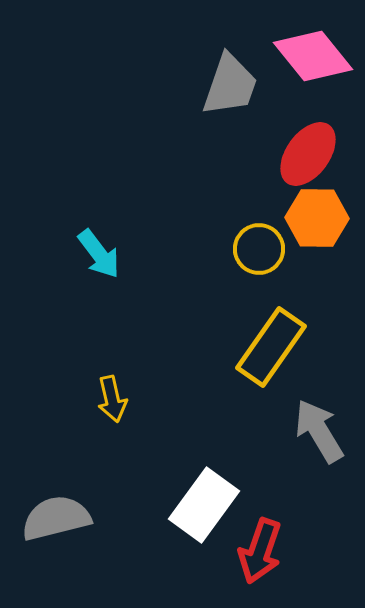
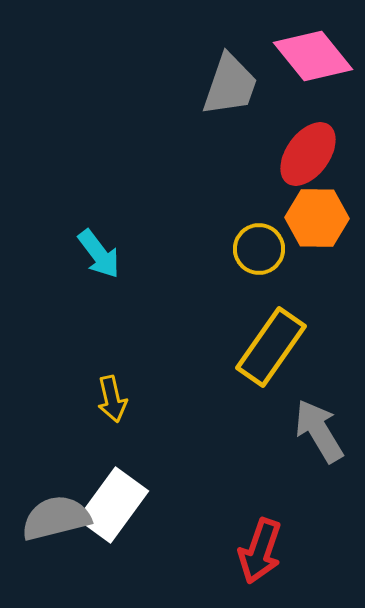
white rectangle: moved 91 px left
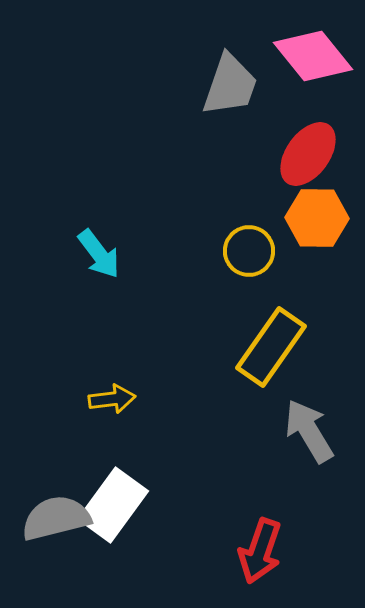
yellow circle: moved 10 px left, 2 px down
yellow arrow: rotated 84 degrees counterclockwise
gray arrow: moved 10 px left
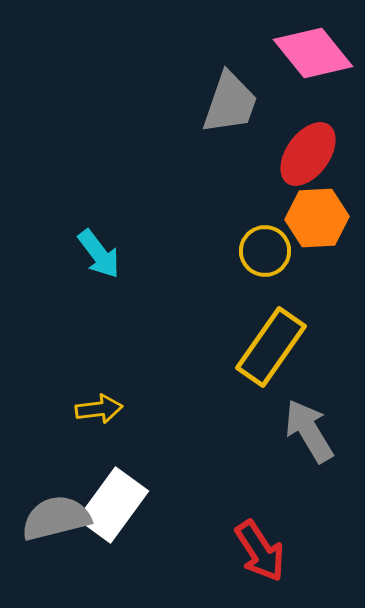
pink diamond: moved 3 px up
gray trapezoid: moved 18 px down
orange hexagon: rotated 4 degrees counterclockwise
yellow circle: moved 16 px right
yellow arrow: moved 13 px left, 10 px down
red arrow: rotated 52 degrees counterclockwise
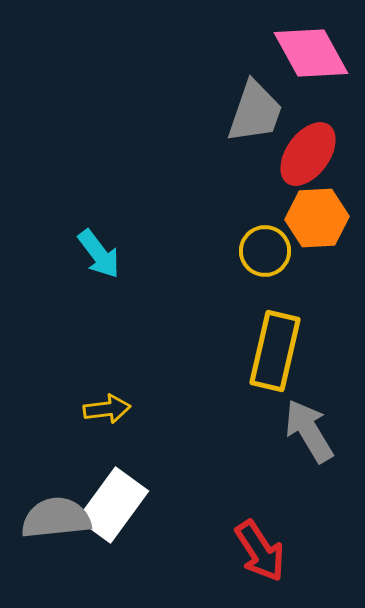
pink diamond: moved 2 px left; rotated 10 degrees clockwise
gray trapezoid: moved 25 px right, 9 px down
yellow rectangle: moved 4 px right, 4 px down; rotated 22 degrees counterclockwise
yellow arrow: moved 8 px right
gray semicircle: rotated 8 degrees clockwise
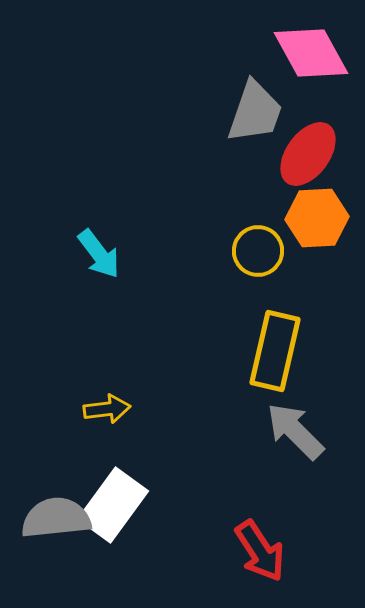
yellow circle: moved 7 px left
gray arrow: moved 14 px left; rotated 14 degrees counterclockwise
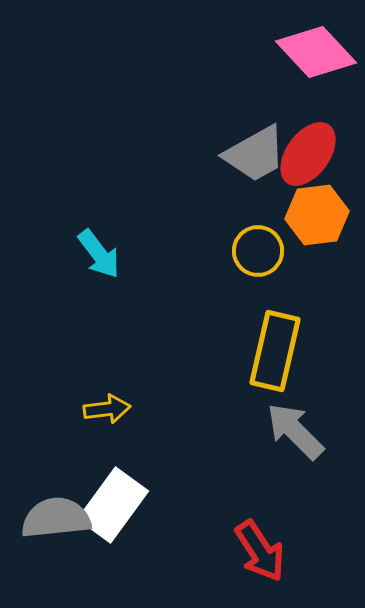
pink diamond: moved 5 px right, 1 px up; rotated 14 degrees counterclockwise
gray trapezoid: moved 42 px down; rotated 42 degrees clockwise
orange hexagon: moved 3 px up; rotated 4 degrees counterclockwise
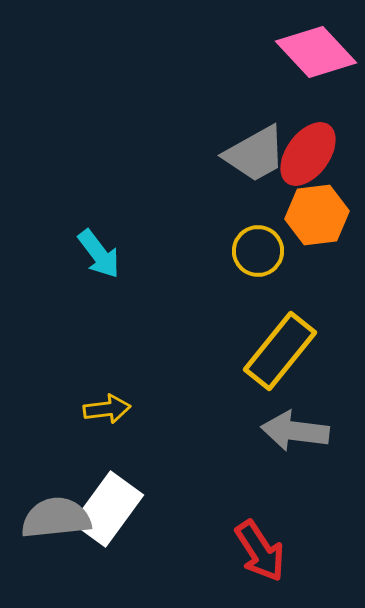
yellow rectangle: moved 5 px right; rotated 26 degrees clockwise
gray arrow: rotated 38 degrees counterclockwise
white rectangle: moved 5 px left, 4 px down
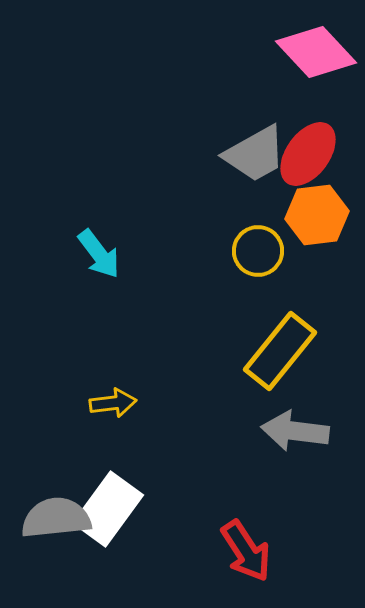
yellow arrow: moved 6 px right, 6 px up
red arrow: moved 14 px left
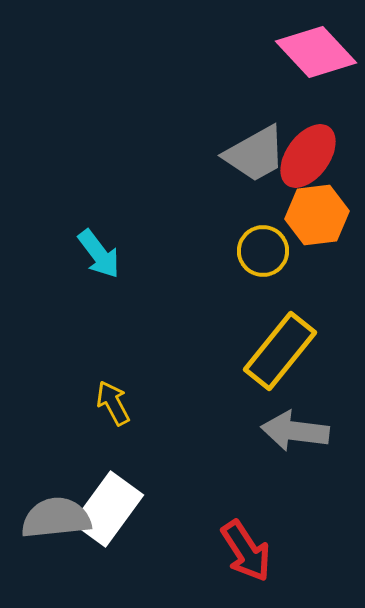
red ellipse: moved 2 px down
yellow circle: moved 5 px right
yellow arrow: rotated 111 degrees counterclockwise
